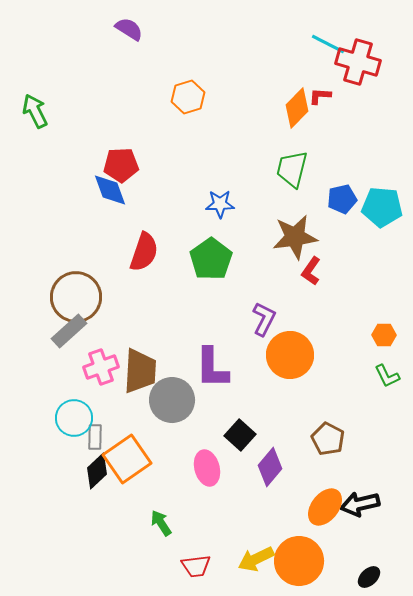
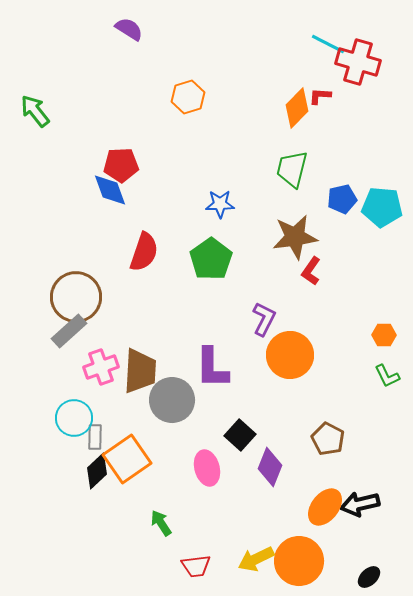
green arrow at (35, 111): rotated 12 degrees counterclockwise
purple diamond at (270, 467): rotated 18 degrees counterclockwise
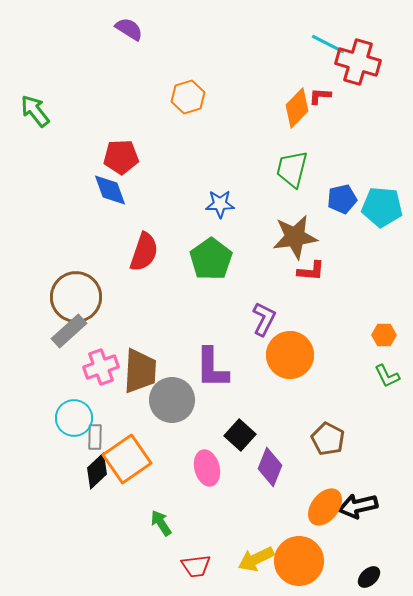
red pentagon at (121, 165): moved 8 px up
red L-shape at (311, 271): rotated 120 degrees counterclockwise
black arrow at (360, 504): moved 2 px left, 2 px down
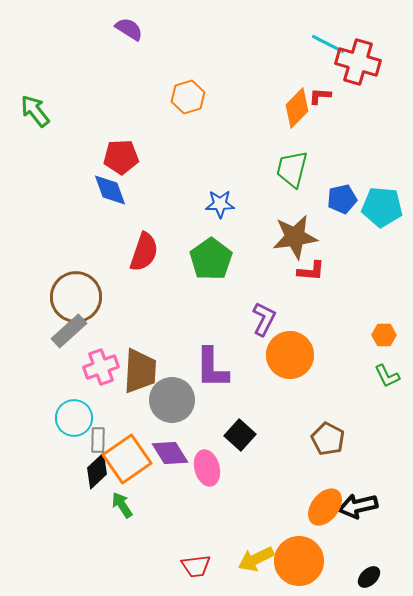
gray rectangle at (95, 437): moved 3 px right, 3 px down
purple diamond at (270, 467): moved 100 px left, 14 px up; rotated 54 degrees counterclockwise
green arrow at (161, 523): moved 39 px left, 18 px up
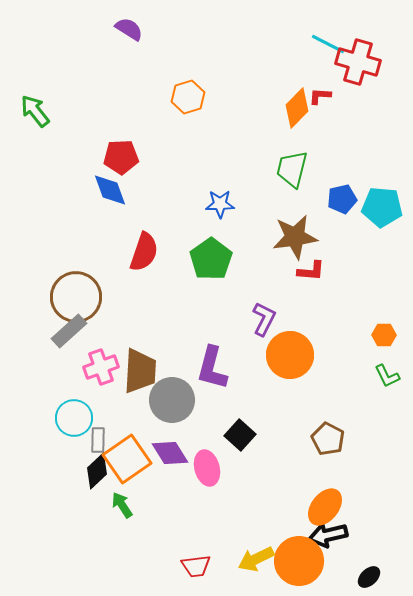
purple L-shape at (212, 368): rotated 15 degrees clockwise
black arrow at (358, 506): moved 30 px left, 29 px down
